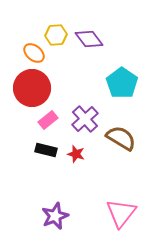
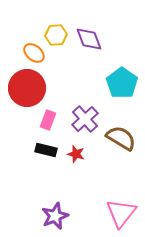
purple diamond: rotated 16 degrees clockwise
red circle: moved 5 px left
pink rectangle: rotated 30 degrees counterclockwise
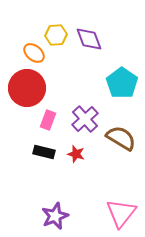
black rectangle: moved 2 px left, 2 px down
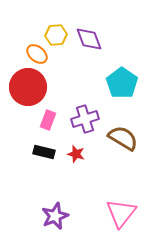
orange ellipse: moved 3 px right, 1 px down
red circle: moved 1 px right, 1 px up
purple cross: rotated 24 degrees clockwise
brown semicircle: moved 2 px right
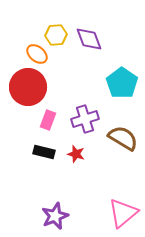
pink triangle: moved 2 px right; rotated 12 degrees clockwise
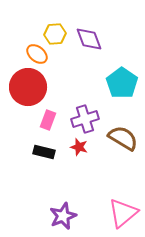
yellow hexagon: moved 1 px left, 1 px up
red star: moved 3 px right, 7 px up
purple star: moved 8 px right
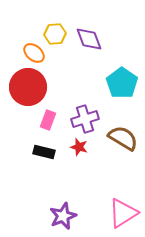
orange ellipse: moved 3 px left, 1 px up
pink triangle: rotated 8 degrees clockwise
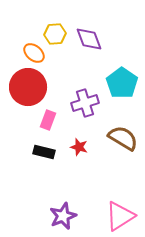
purple cross: moved 16 px up
pink triangle: moved 3 px left, 3 px down
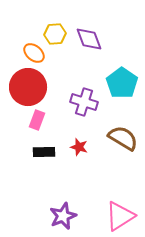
purple cross: moved 1 px left, 1 px up; rotated 36 degrees clockwise
pink rectangle: moved 11 px left
black rectangle: rotated 15 degrees counterclockwise
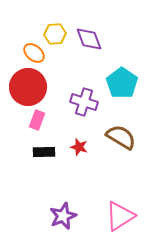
brown semicircle: moved 2 px left, 1 px up
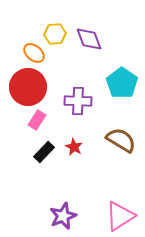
purple cross: moved 6 px left, 1 px up; rotated 16 degrees counterclockwise
pink rectangle: rotated 12 degrees clockwise
brown semicircle: moved 3 px down
red star: moved 5 px left; rotated 12 degrees clockwise
black rectangle: rotated 45 degrees counterclockwise
